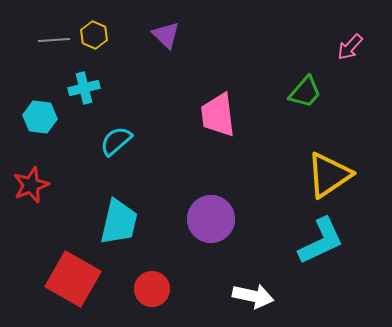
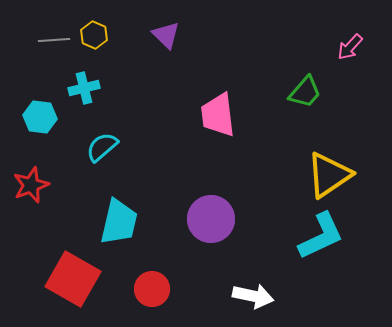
cyan semicircle: moved 14 px left, 6 px down
cyan L-shape: moved 5 px up
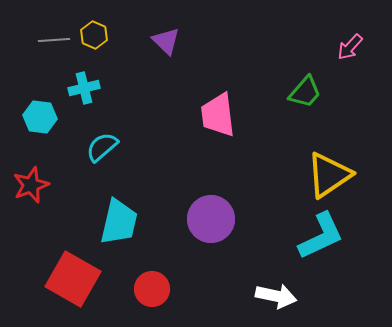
purple triangle: moved 6 px down
white arrow: moved 23 px right
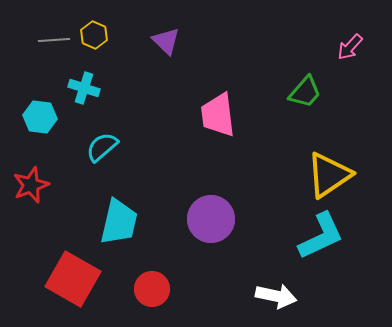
cyan cross: rotated 32 degrees clockwise
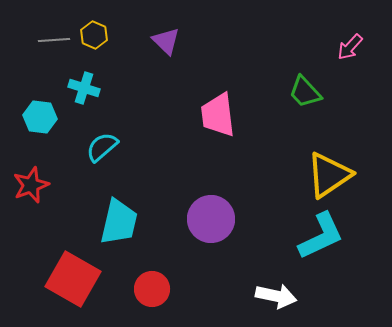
green trapezoid: rotated 96 degrees clockwise
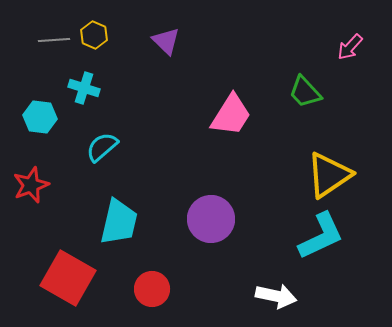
pink trapezoid: moved 13 px right; rotated 141 degrees counterclockwise
red square: moved 5 px left, 1 px up
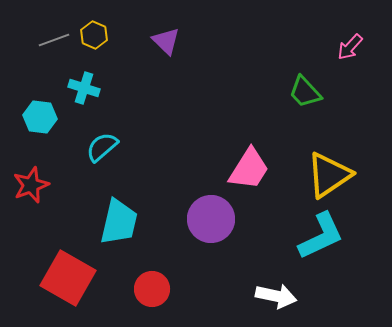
gray line: rotated 16 degrees counterclockwise
pink trapezoid: moved 18 px right, 54 px down
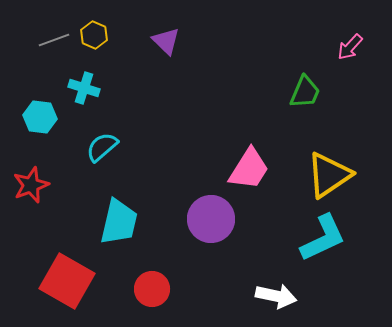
green trapezoid: rotated 114 degrees counterclockwise
cyan L-shape: moved 2 px right, 2 px down
red square: moved 1 px left, 3 px down
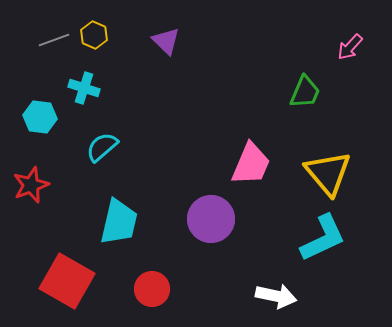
pink trapezoid: moved 2 px right, 5 px up; rotated 9 degrees counterclockwise
yellow triangle: moved 1 px left, 2 px up; rotated 36 degrees counterclockwise
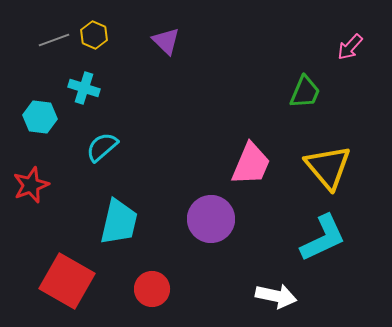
yellow triangle: moved 6 px up
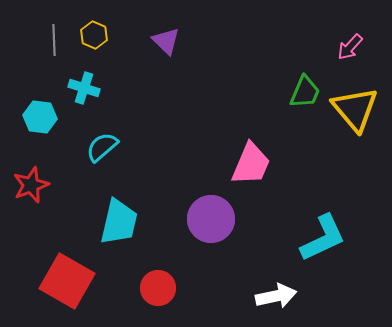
gray line: rotated 72 degrees counterclockwise
yellow triangle: moved 27 px right, 58 px up
red circle: moved 6 px right, 1 px up
white arrow: rotated 24 degrees counterclockwise
